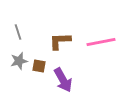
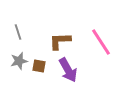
pink line: rotated 68 degrees clockwise
purple arrow: moved 5 px right, 10 px up
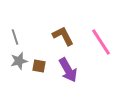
gray line: moved 3 px left, 5 px down
brown L-shape: moved 3 px right, 5 px up; rotated 65 degrees clockwise
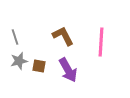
pink line: rotated 36 degrees clockwise
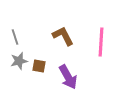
purple arrow: moved 7 px down
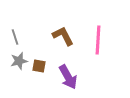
pink line: moved 3 px left, 2 px up
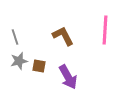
pink line: moved 7 px right, 10 px up
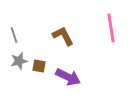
pink line: moved 6 px right, 2 px up; rotated 12 degrees counterclockwise
gray line: moved 1 px left, 2 px up
purple arrow: rotated 35 degrees counterclockwise
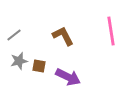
pink line: moved 3 px down
gray line: rotated 70 degrees clockwise
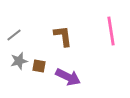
brown L-shape: rotated 20 degrees clockwise
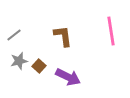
brown square: rotated 32 degrees clockwise
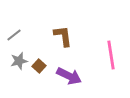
pink line: moved 24 px down
purple arrow: moved 1 px right, 1 px up
